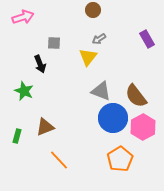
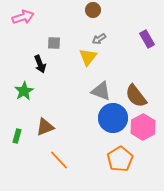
green star: rotated 18 degrees clockwise
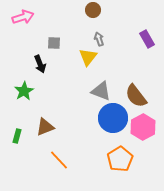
gray arrow: rotated 104 degrees clockwise
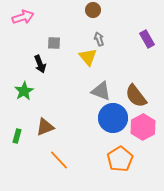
yellow triangle: rotated 18 degrees counterclockwise
